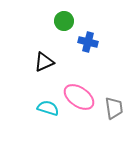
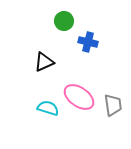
gray trapezoid: moved 1 px left, 3 px up
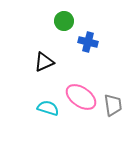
pink ellipse: moved 2 px right
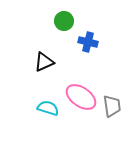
gray trapezoid: moved 1 px left, 1 px down
